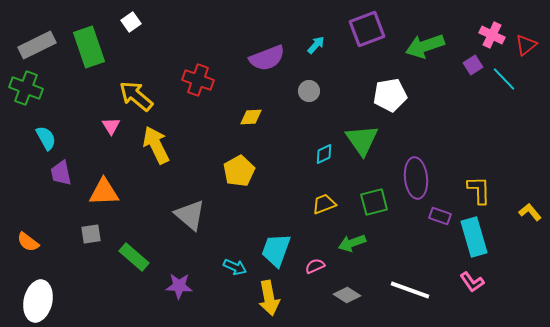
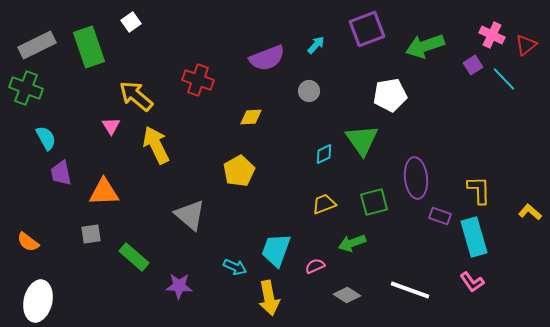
yellow L-shape at (530, 212): rotated 10 degrees counterclockwise
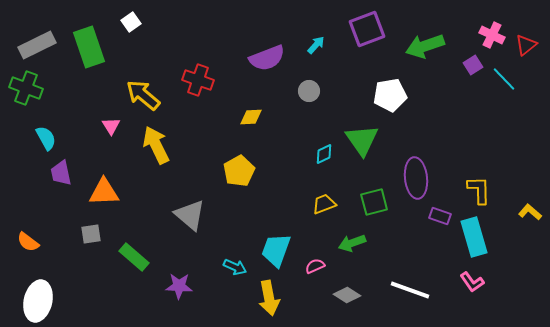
yellow arrow at (136, 96): moved 7 px right, 1 px up
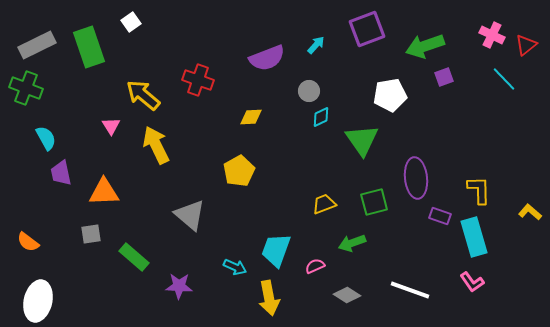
purple square at (473, 65): moved 29 px left, 12 px down; rotated 12 degrees clockwise
cyan diamond at (324, 154): moved 3 px left, 37 px up
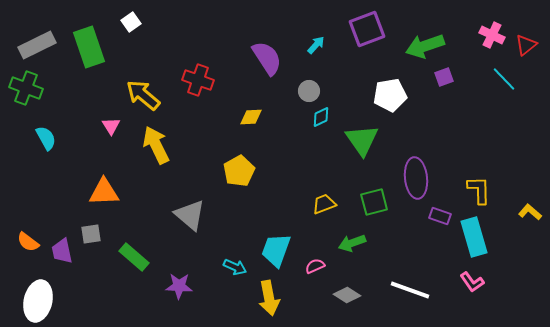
purple semicircle at (267, 58): rotated 102 degrees counterclockwise
purple trapezoid at (61, 173): moved 1 px right, 78 px down
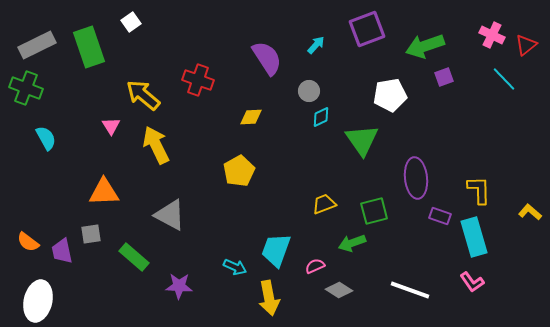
green square at (374, 202): moved 9 px down
gray triangle at (190, 215): moved 20 px left; rotated 12 degrees counterclockwise
gray diamond at (347, 295): moved 8 px left, 5 px up
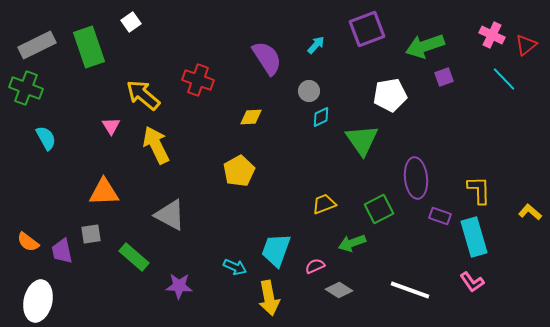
green square at (374, 211): moved 5 px right, 2 px up; rotated 12 degrees counterclockwise
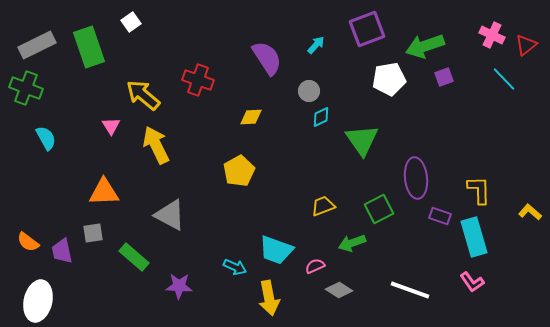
white pentagon at (390, 95): moved 1 px left, 16 px up
yellow trapezoid at (324, 204): moved 1 px left, 2 px down
gray square at (91, 234): moved 2 px right, 1 px up
cyan trapezoid at (276, 250): rotated 90 degrees counterclockwise
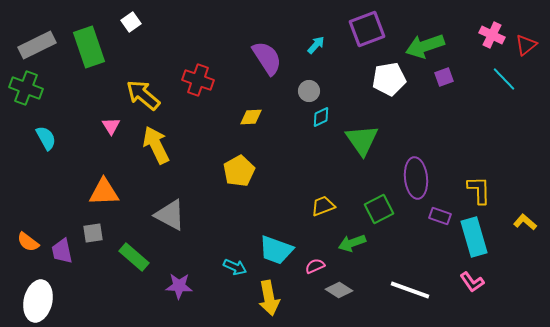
yellow L-shape at (530, 212): moved 5 px left, 10 px down
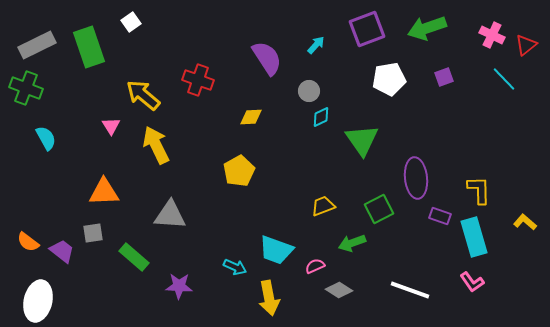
green arrow at (425, 46): moved 2 px right, 18 px up
gray triangle at (170, 215): rotated 24 degrees counterclockwise
purple trapezoid at (62, 251): rotated 140 degrees clockwise
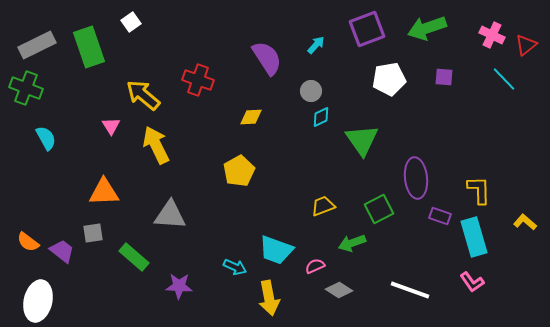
purple square at (444, 77): rotated 24 degrees clockwise
gray circle at (309, 91): moved 2 px right
